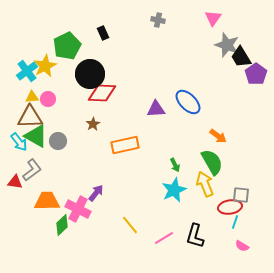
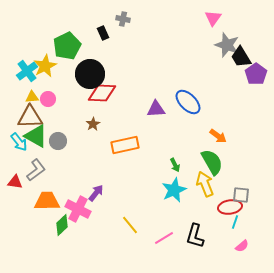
gray cross: moved 35 px left, 1 px up
gray L-shape: moved 4 px right
pink semicircle: rotated 72 degrees counterclockwise
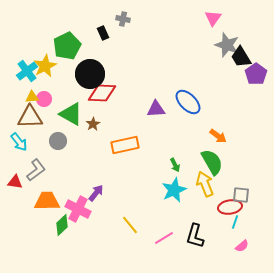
pink circle: moved 4 px left
green triangle: moved 35 px right, 22 px up
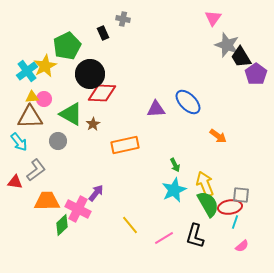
green semicircle: moved 4 px left, 42 px down
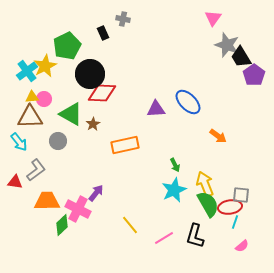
purple pentagon: moved 2 px left, 1 px down
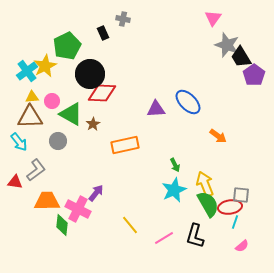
pink circle: moved 8 px right, 2 px down
green diamond: rotated 40 degrees counterclockwise
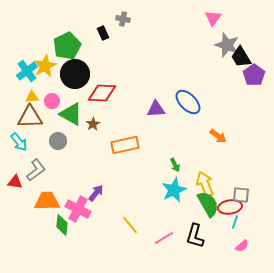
black circle: moved 15 px left
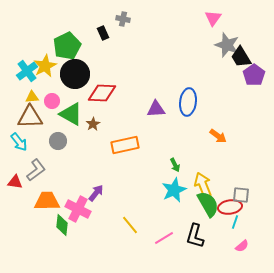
blue ellipse: rotated 52 degrees clockwise
yellow arrow: moved 2 px left, 1 px down
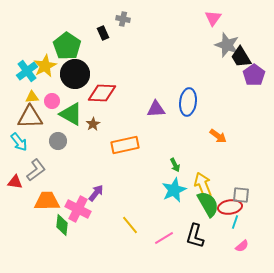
green pentagon: rotated 12 degrees counterclockwise
